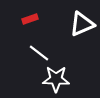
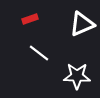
white star: moved 21 px right, 3 px up
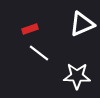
red rectangle: moved 10 px down
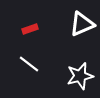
white line: moved 10 px left, 11 px down
white star: moved 3 px right; rotated 16 degrees counterclockwise
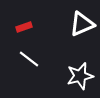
red rectangle: moved 6 px left, 2 px up
white line: moved 5 px up
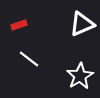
red rectangle: moved 5 px left, 2 px up
white star: rotated 16 degrees counterclockwise
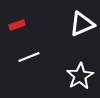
red rectangle: moved 2 px left
white line: moved 2 px up; rotated 60 degrees counterclockwise
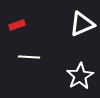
white line: rotated 25 degrees clockwise
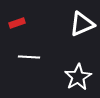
red rectangle: moved 2 px up
white star: moved 2 px left, 1 px down
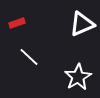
white line: rotated 40 degrees clockwise
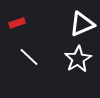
white star: moved 18 px up
